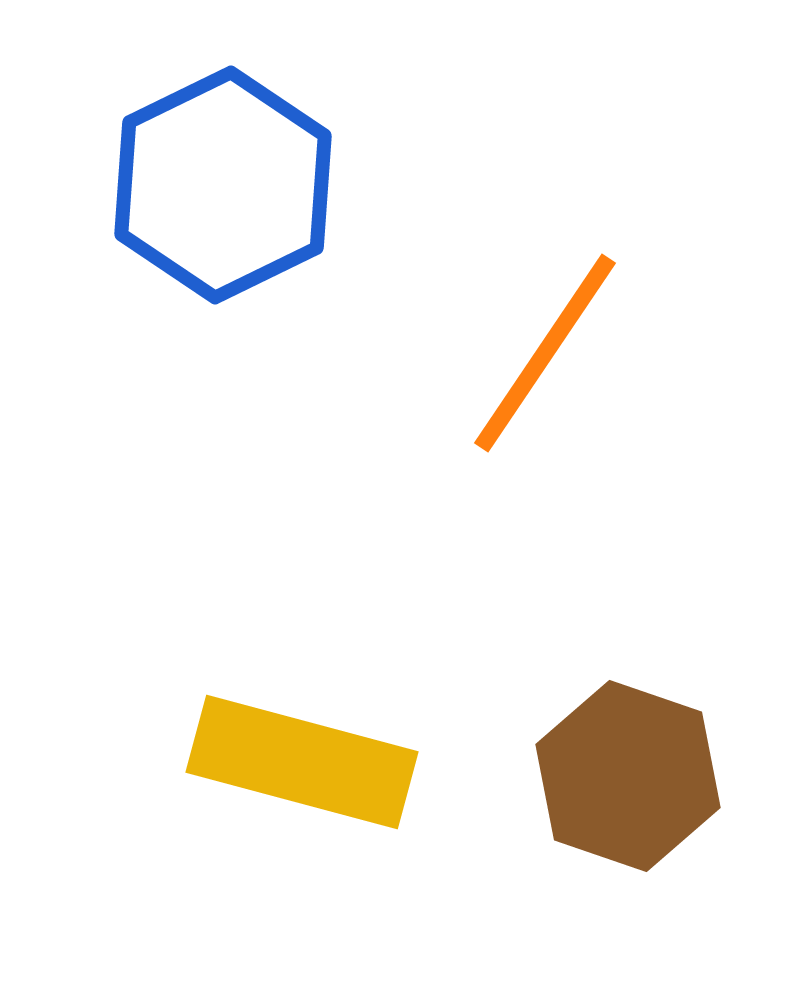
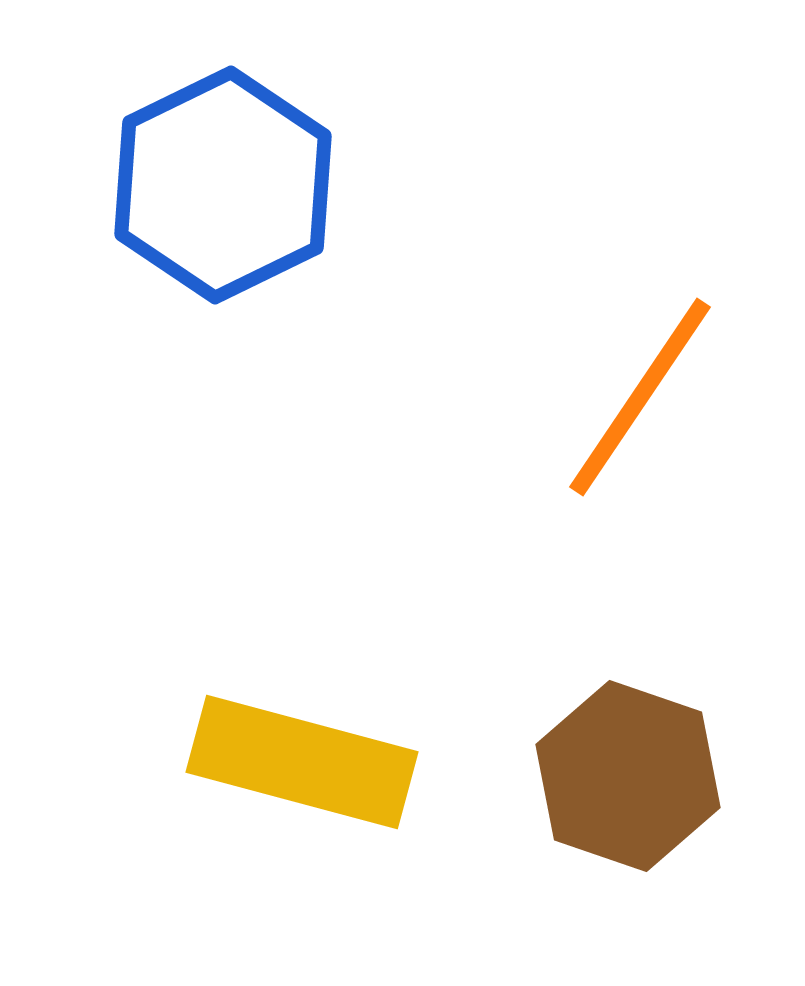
orange line: moved 95 px right, 44 px down
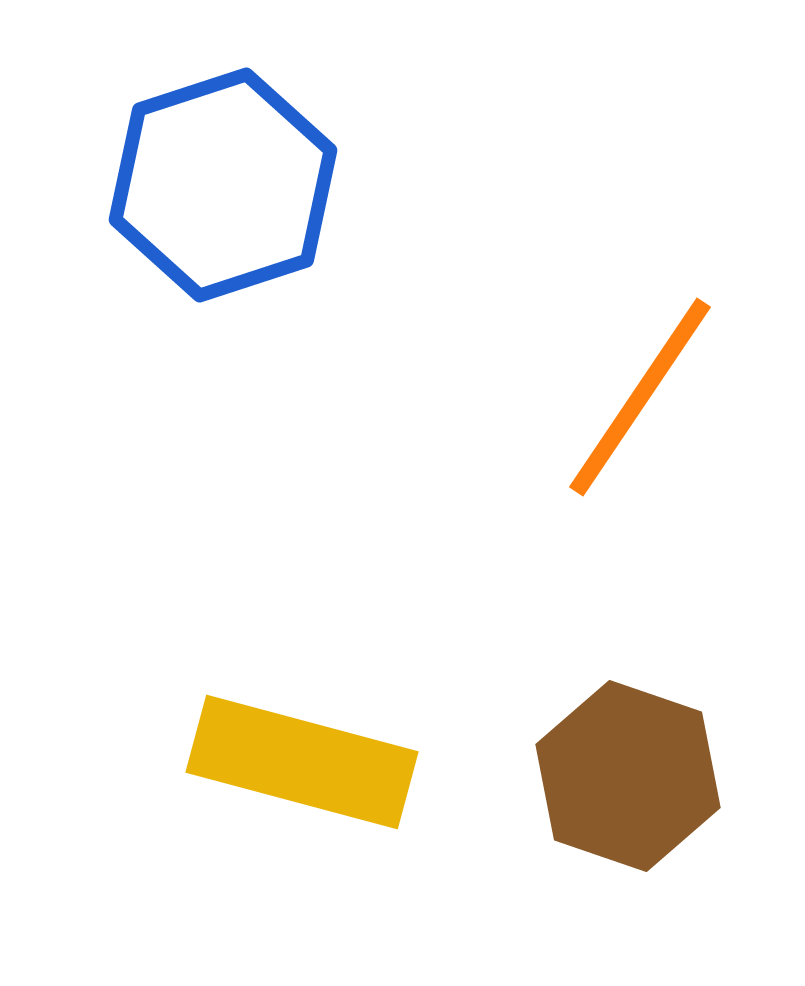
blue hexagon: rotated 8 degrees clockwise
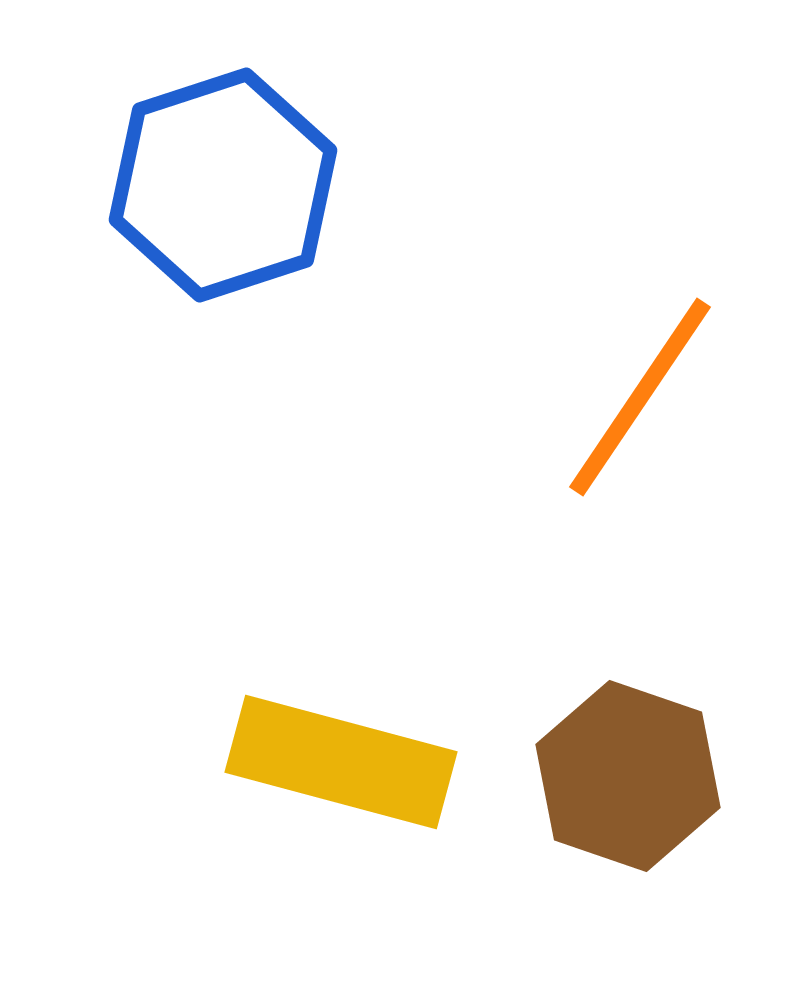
yellow rectangle: moved 39 px right
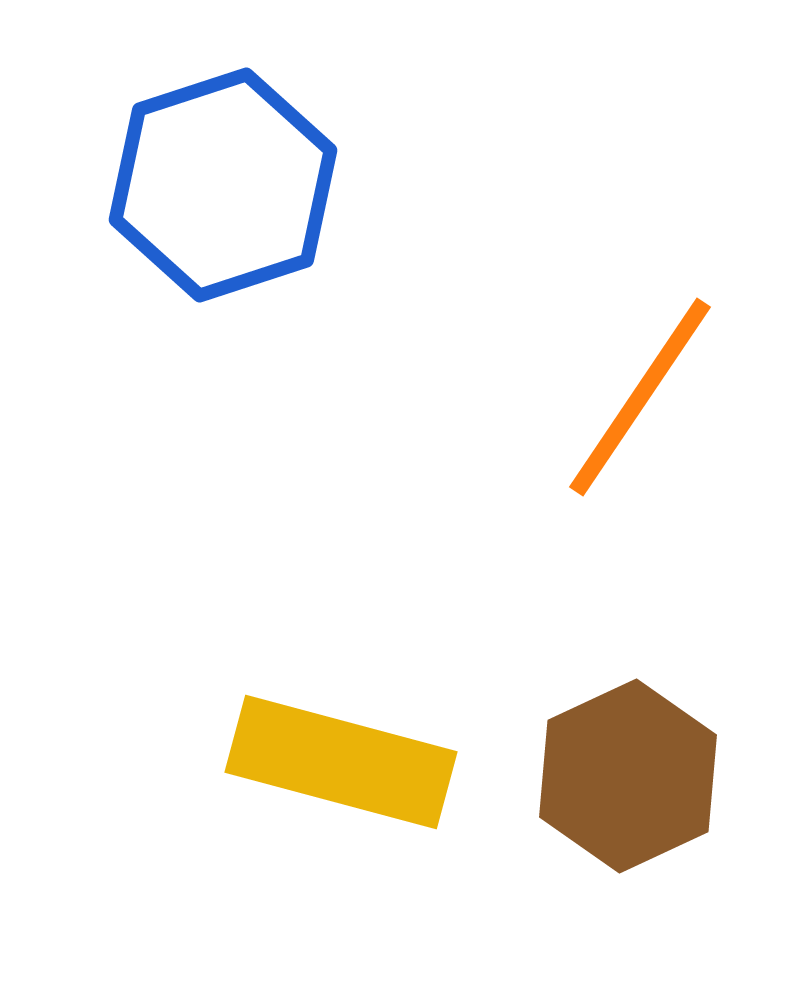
brown hexagon: rotated 16 degrees clockwise
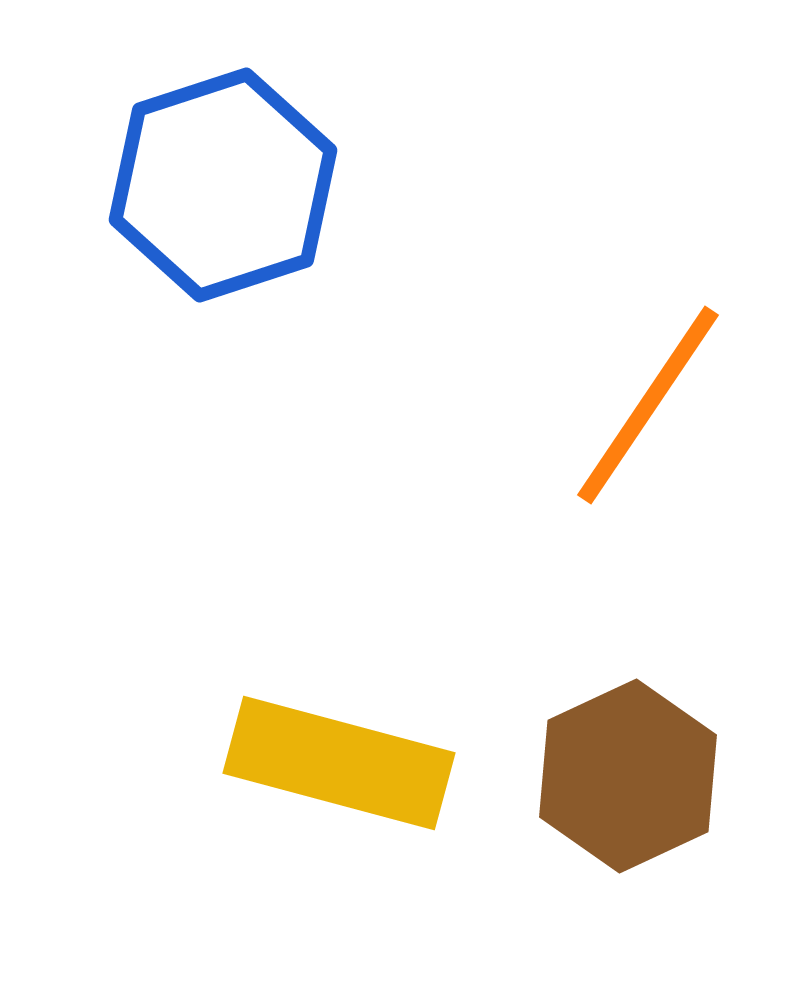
orange line: moved 8 px right, 8 px down
yellow rectangle: moved 2 px left, 1 px down
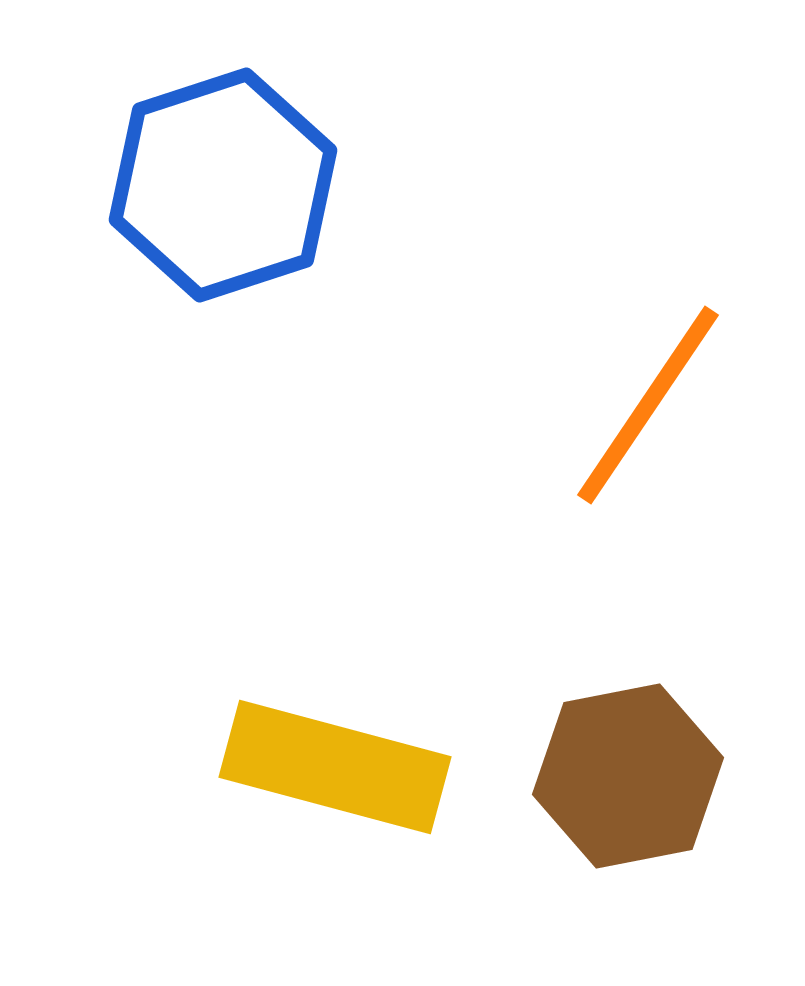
yellow rectangle: moved 4 px left, 4 px down
brown hexagon: rotated 14 degrees clockwise
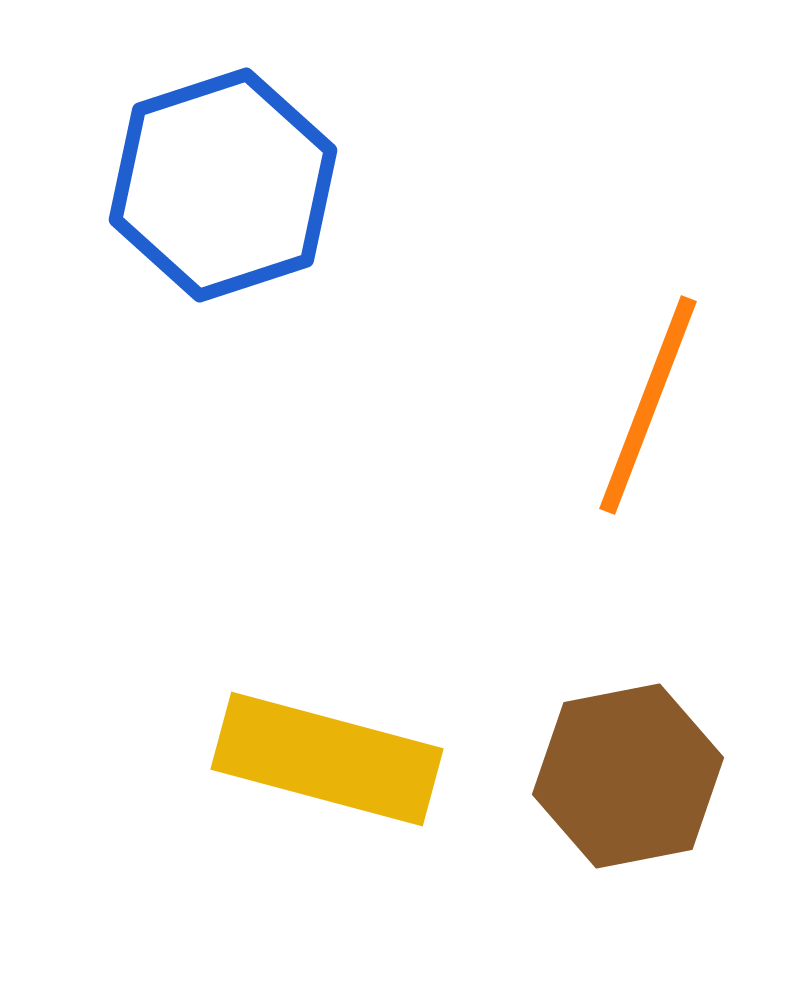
orange line: rotated 13 degrees counterclockwise
yellow rectangle: moved 8 px left, 8 px up
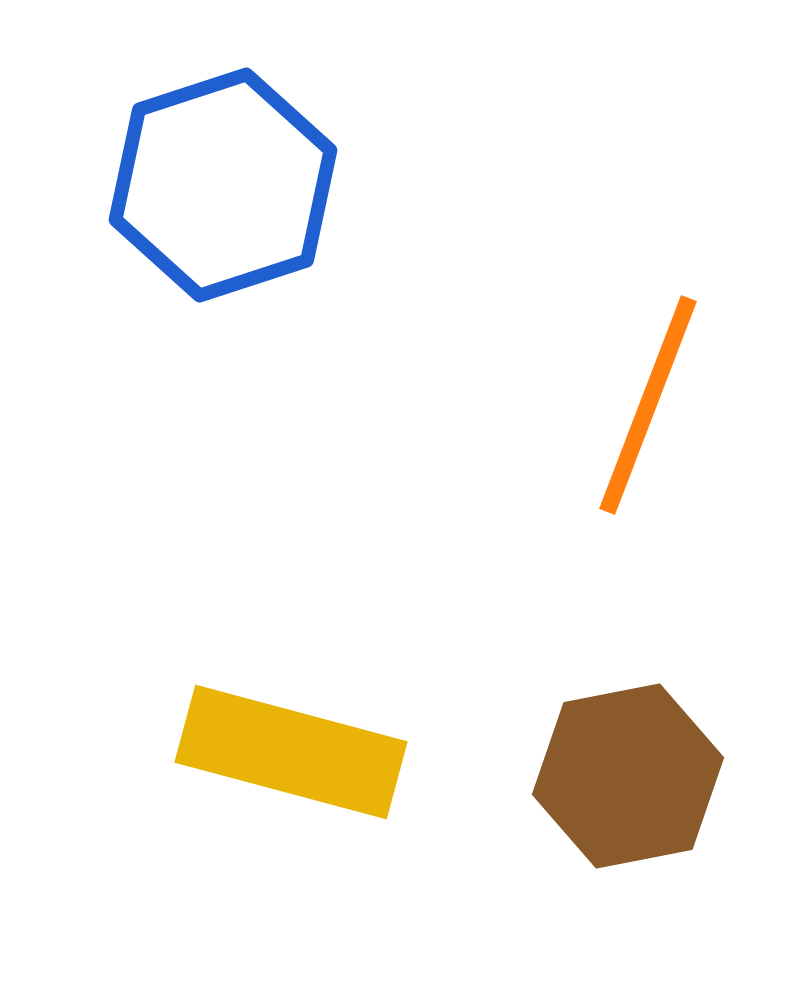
yellow rectangle: moved 36 px left, 7 px up
